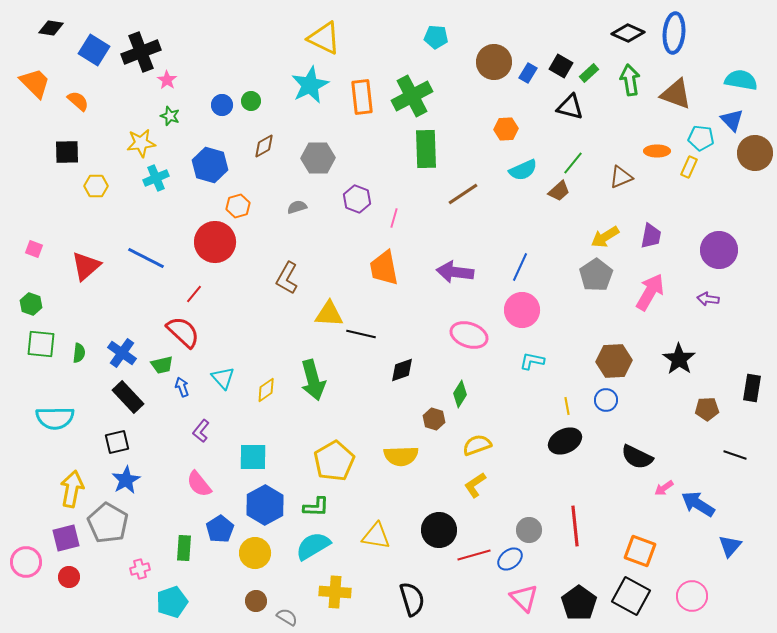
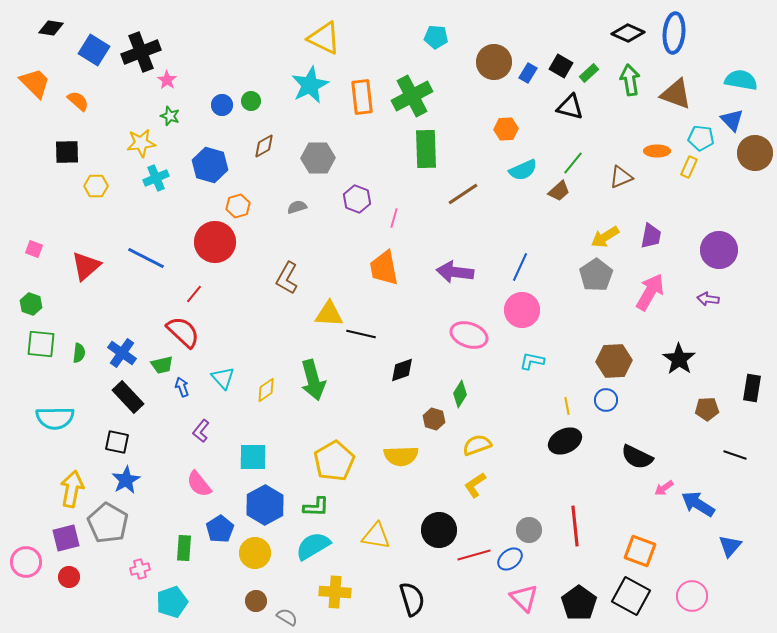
black square at (117, 442): rotated 25 degrees clockwise
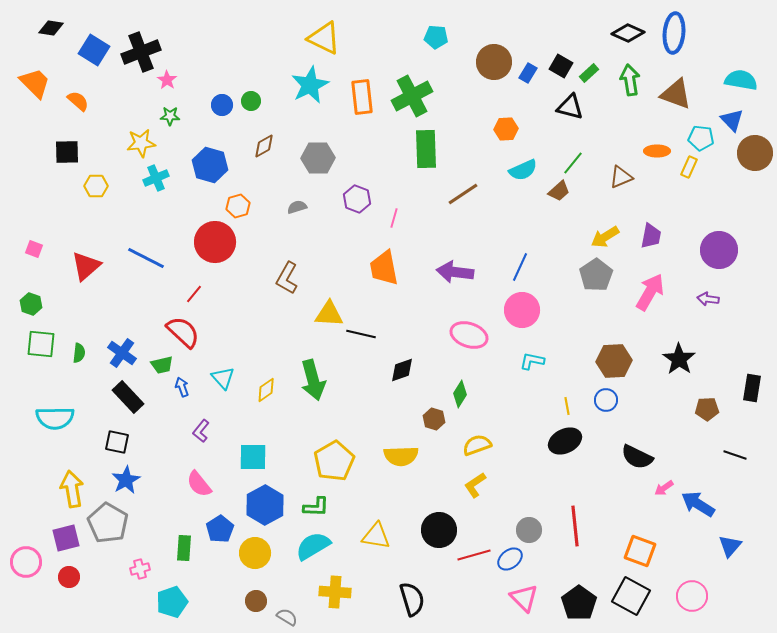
green star at (170, 116): rotated 18 degrees counterclockwise
yellow arrow at (72, 489): rotated 21 degrees counterclockwise
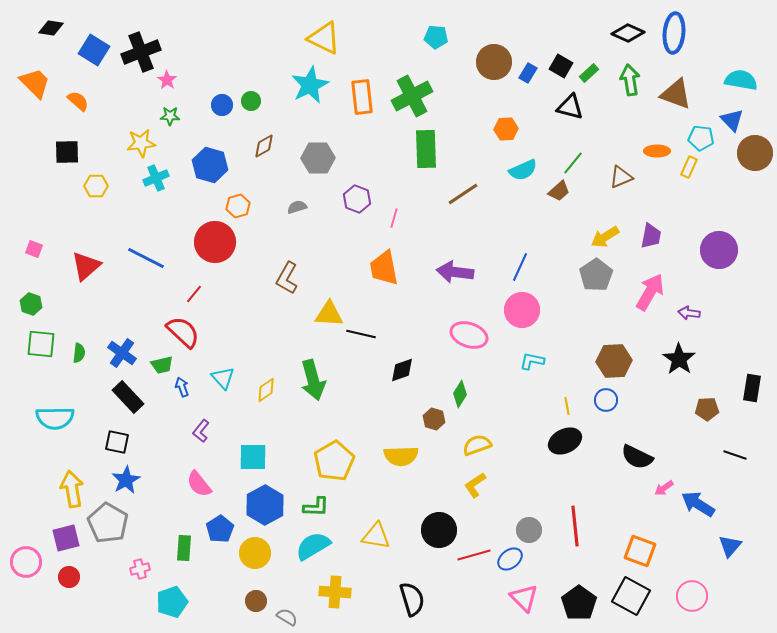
purple arrow at (708, 299): moved 19 px left, 14 px down
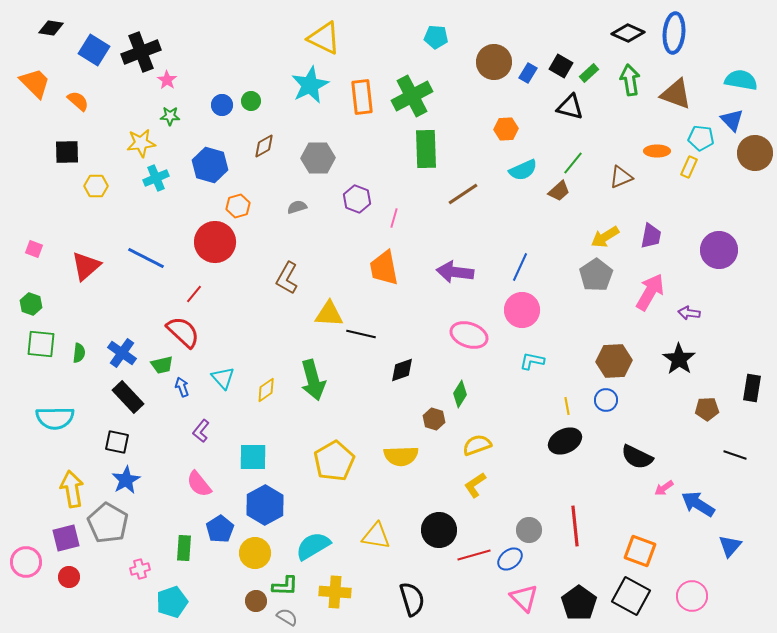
green L-shape at (316, 507): moved 31 px left, 79 px down
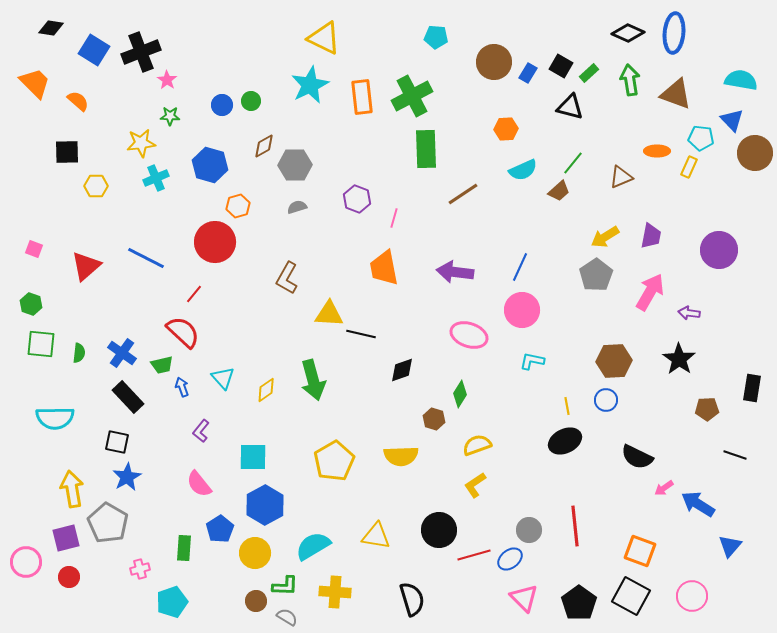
gray hexagon at (318, 158): moved 23 px left, 7 px down
blue star at (126, 480): moved 1 px right, 3 px up
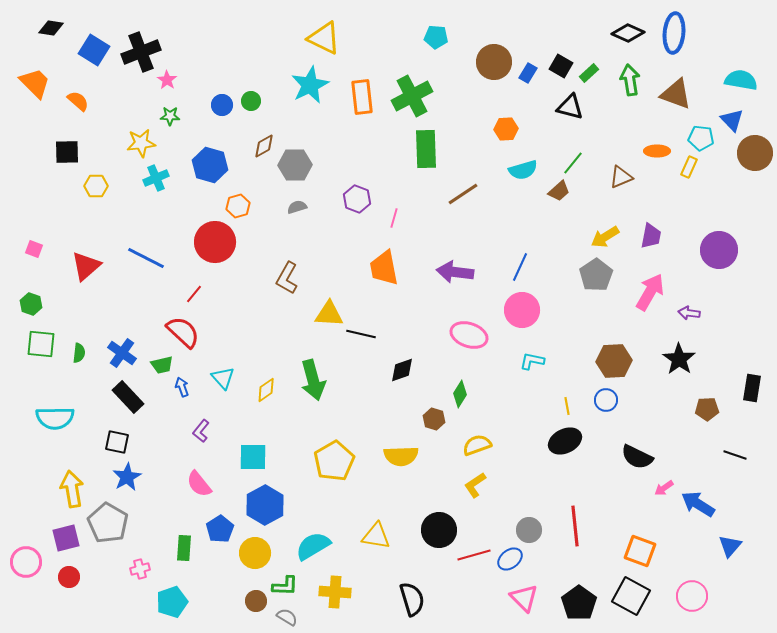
cyan semicircle at (523, 170): rotated 8 degrees clockwise
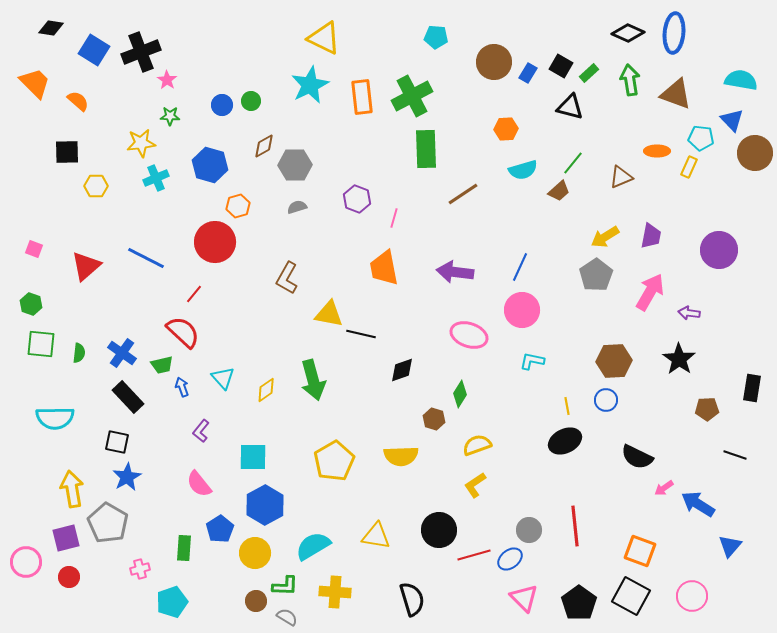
yellow triangle at (329, 314): rotated 8 degrees clockwise
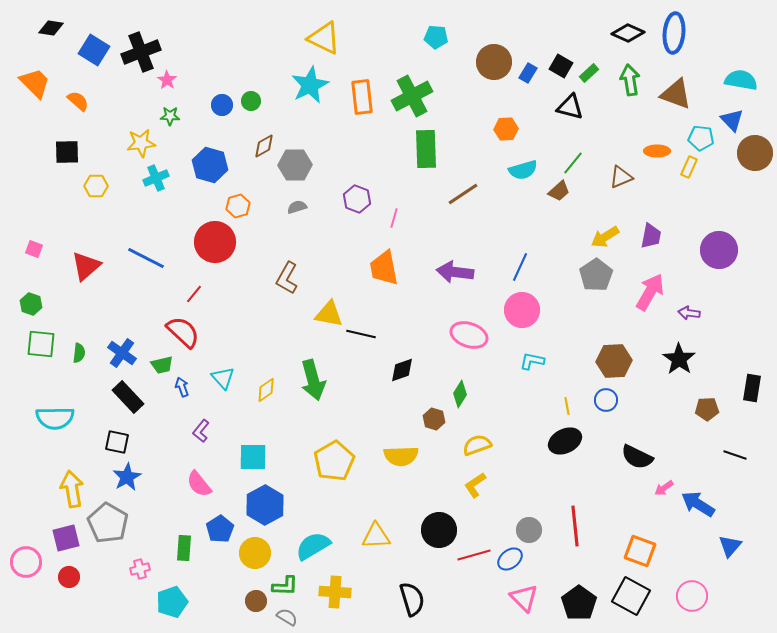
yellow triangle at (376, 536): rotated 12 degrees counterclockwise
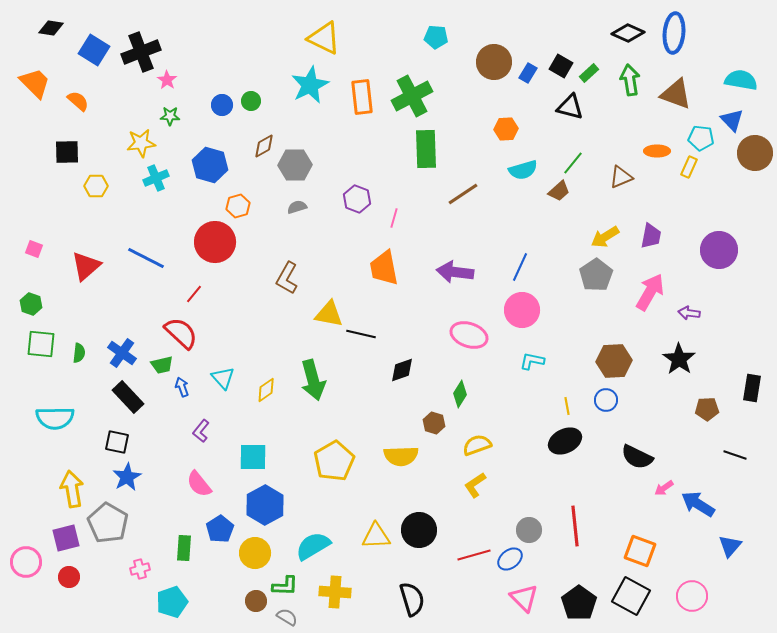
red semicircle at (183, 332): moved 2 px left, 1 px down
brown hexagon at (434, 419): moved 4 px down
black circle at (439, 530): moved 20 px left
